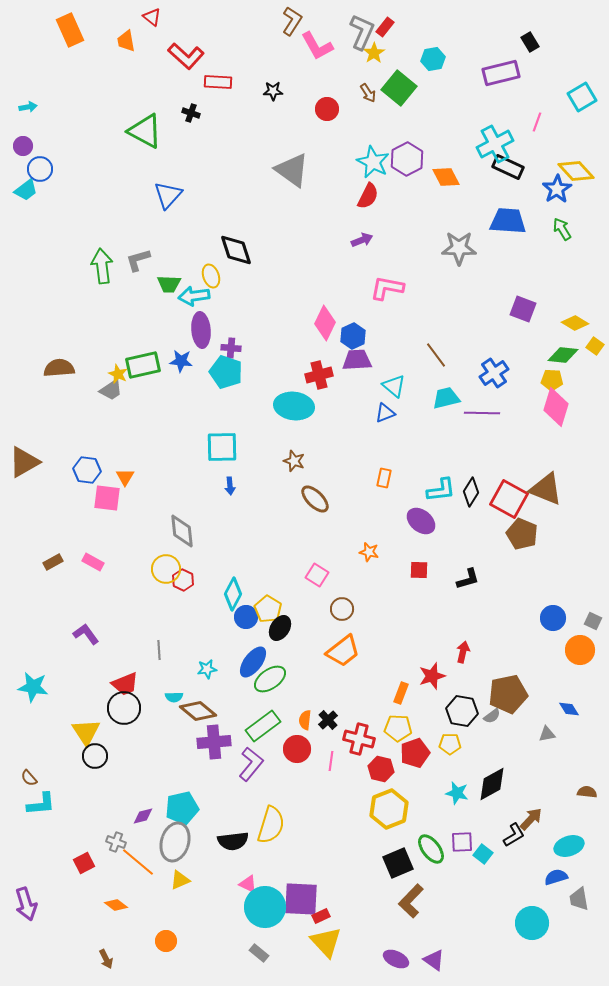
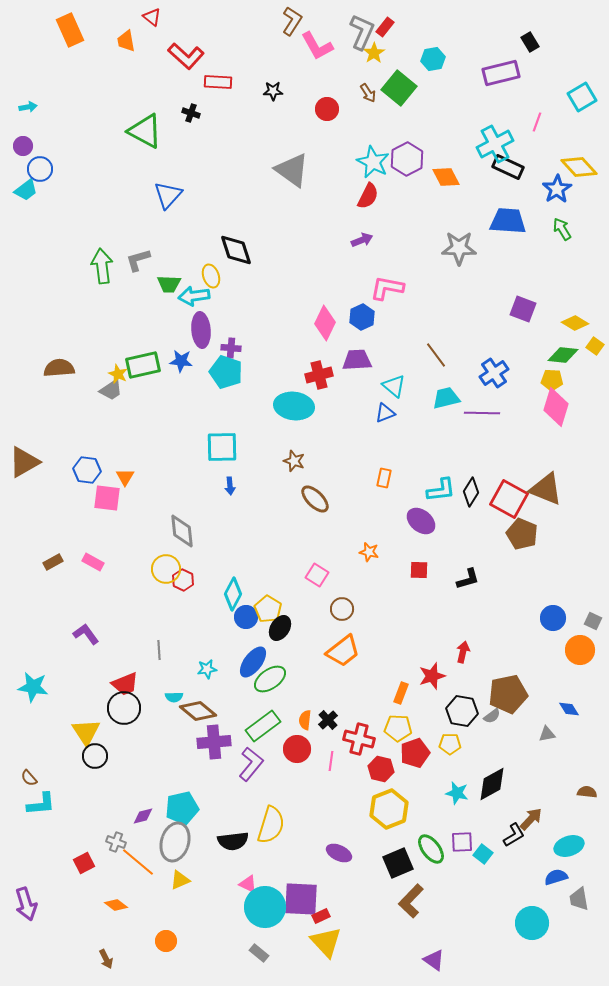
yellow diamond at (576, 171): moved 3 px right, 4 px up
blue hexagon at (353, 336): moved 9 px right, 19 px up
purple ellipse at (396, 959): moved 57 px left, 106 px up
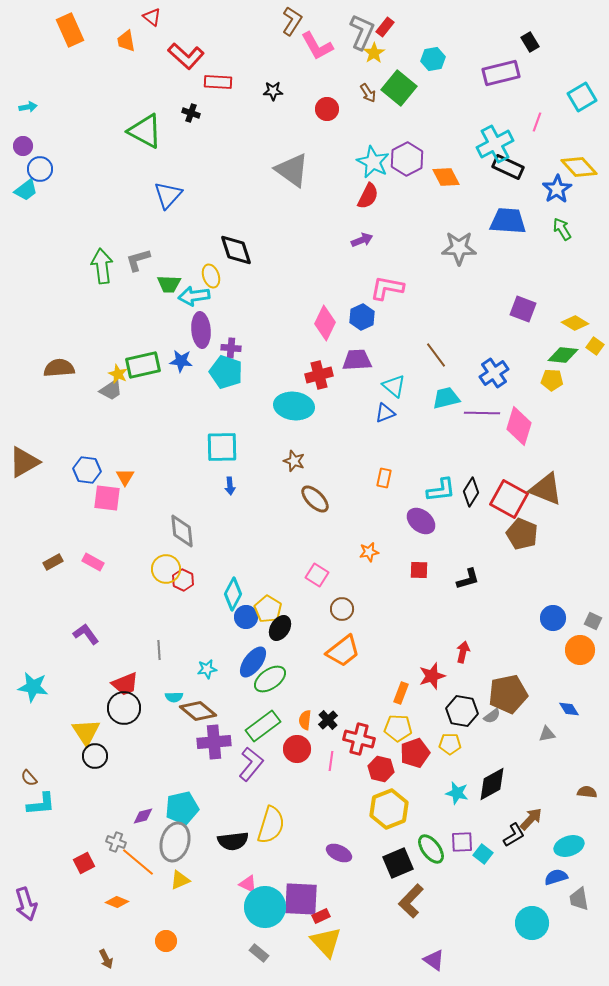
pink diamond at (556, 407): moved 37 px left, 19 px down
orange star at (369, 552): rotated 24 degrees counterclockwise
orange diamond at (116, 905): moved 1 px right, 3 px up; rotated 15 degrees counterclockwise
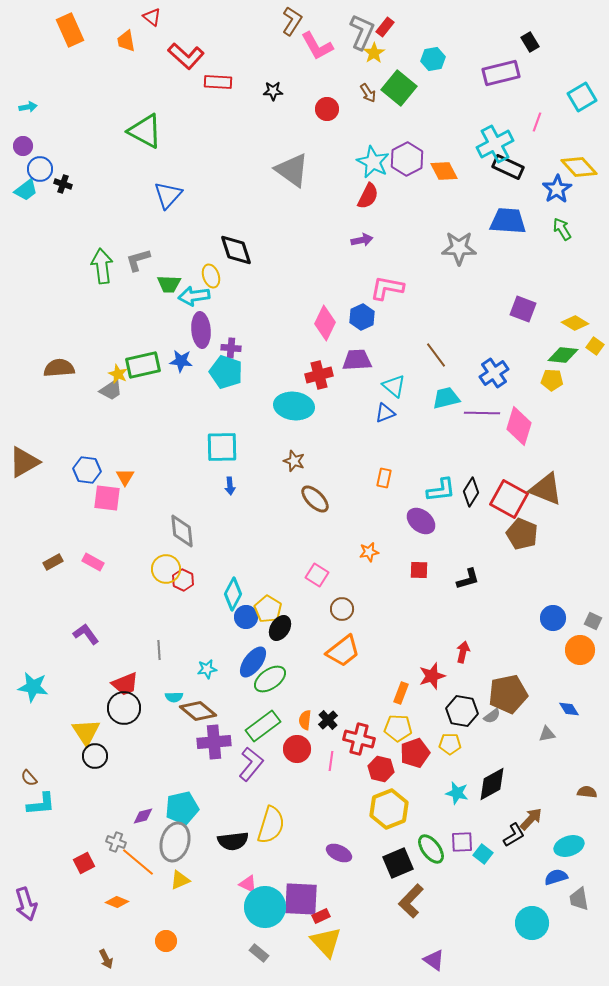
black cross at (191, 113): moved 128 px left, 71 px down
orange diamond at (446, 177): moved 2 px left, 6 px up
purple arrow at (362, 240): rotated 10 degrees clockwise
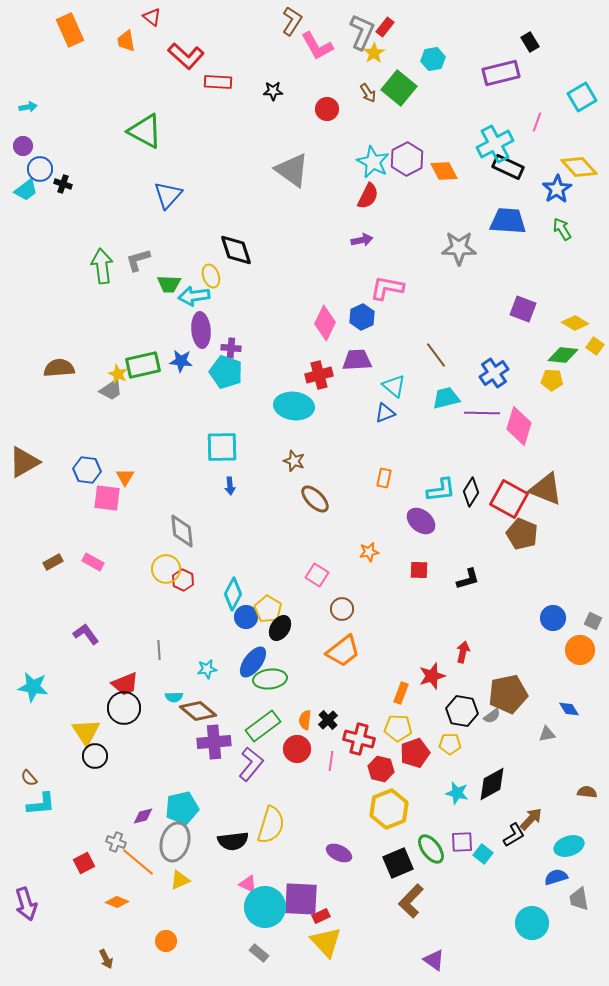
green ellipse at (270, 679): rotated 28 degrees clockwise
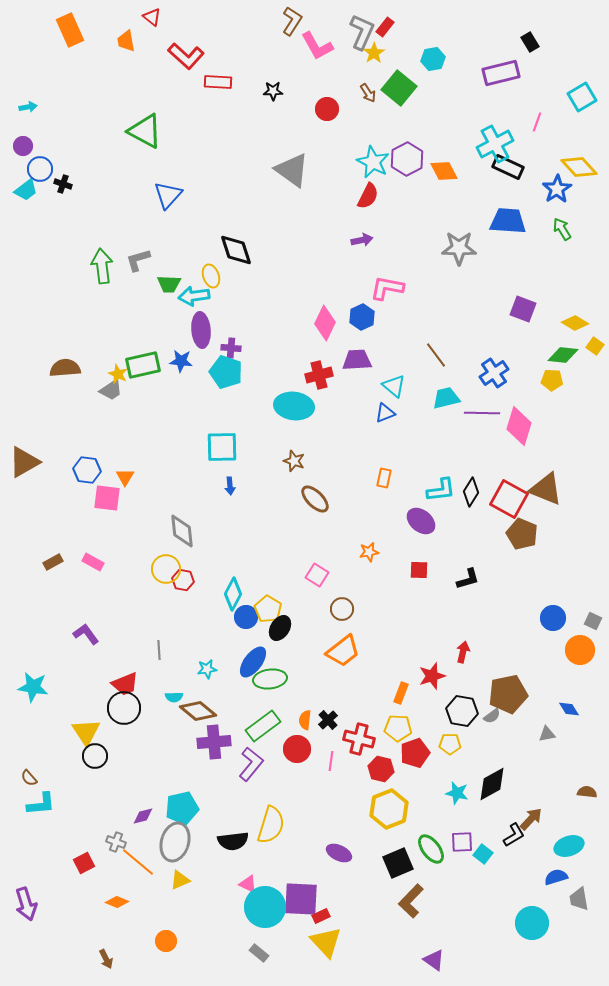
brown semicircle at (59, 368): moved 6 px right
red hexagon at (183, 580): rotated 15 degrees counterclockwise
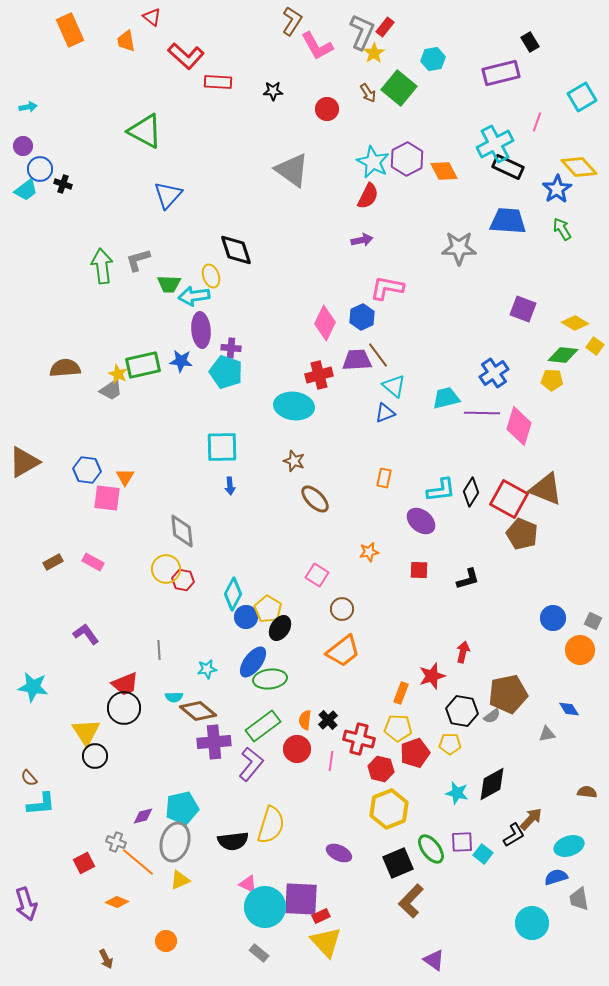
brown line at (436, 355): moved 58 px left
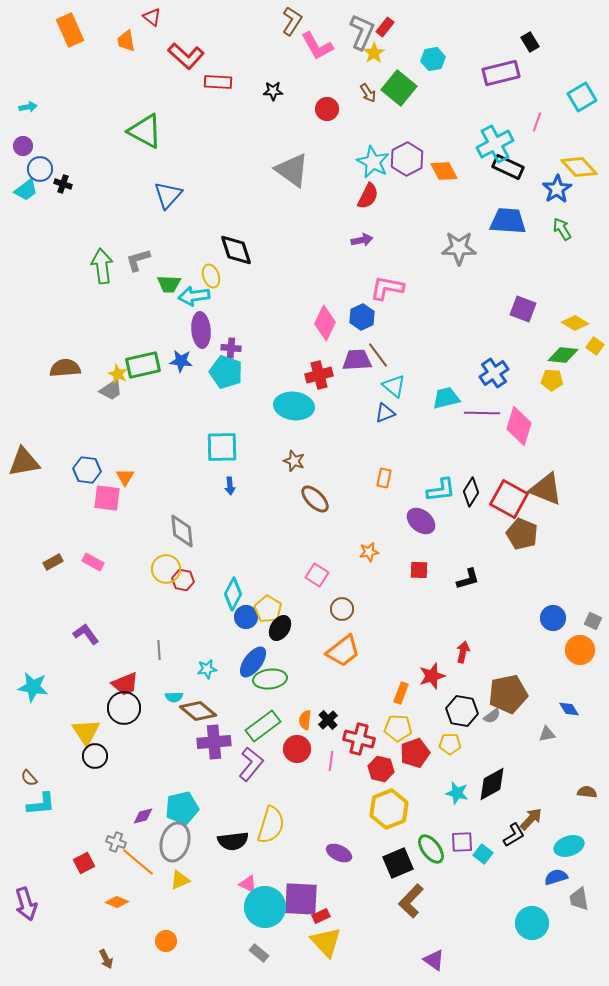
brown triangle at (24, 462): rotated 20 degrees clockwise
